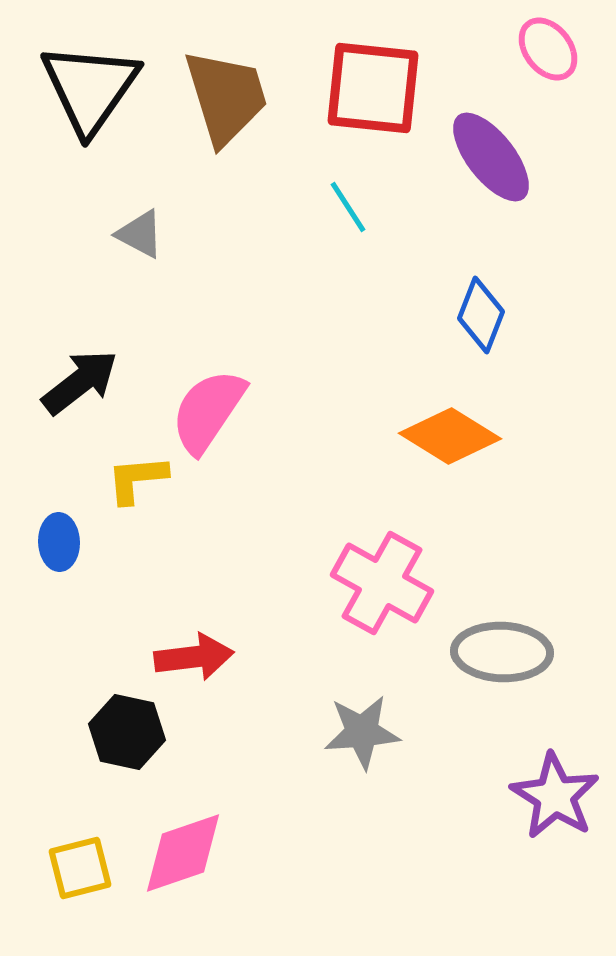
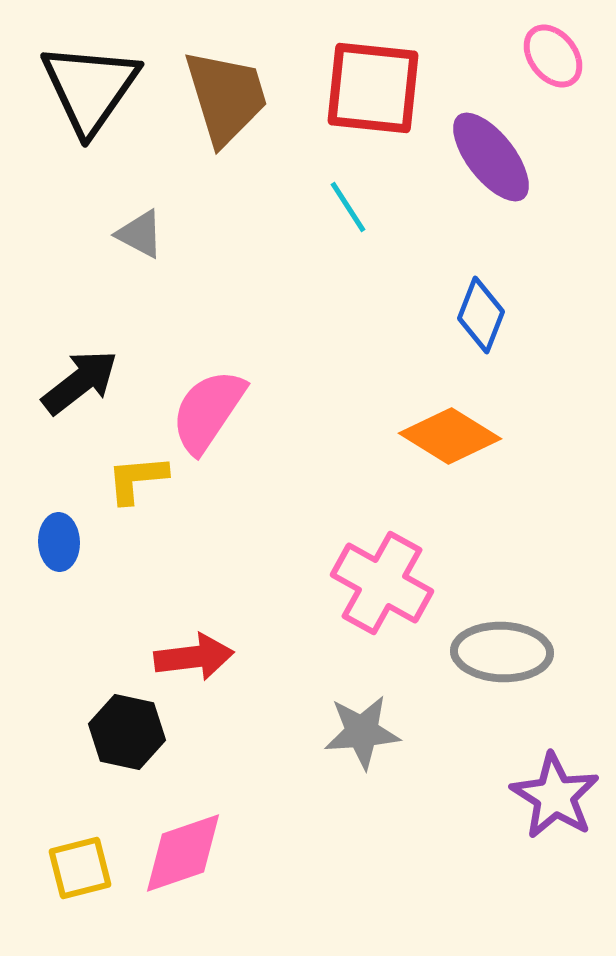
pink ellipse: moved 5 px right, 7 px down
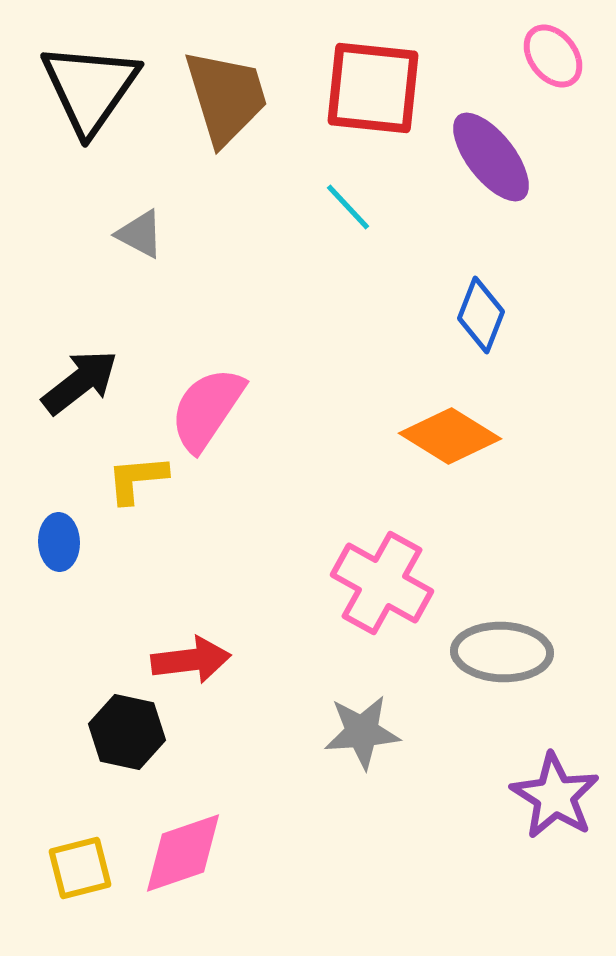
cyan line: rotated 10 degrees counterclockwise
pink semicircle: moved 1 px left, 2 px up
red arrow: moved 3 px left, 3 px down
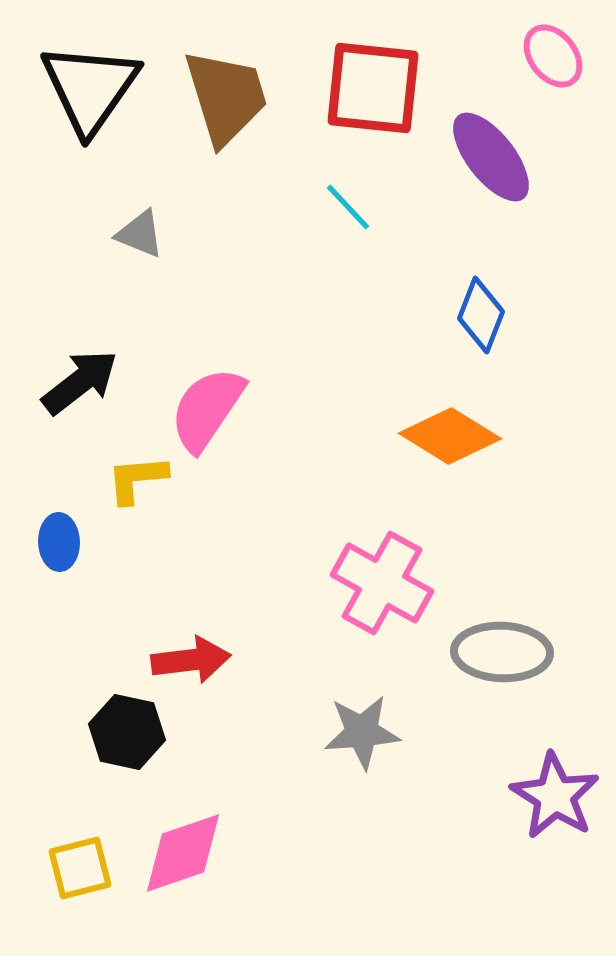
gray triangle: rotated 6 degrees counterclockwise
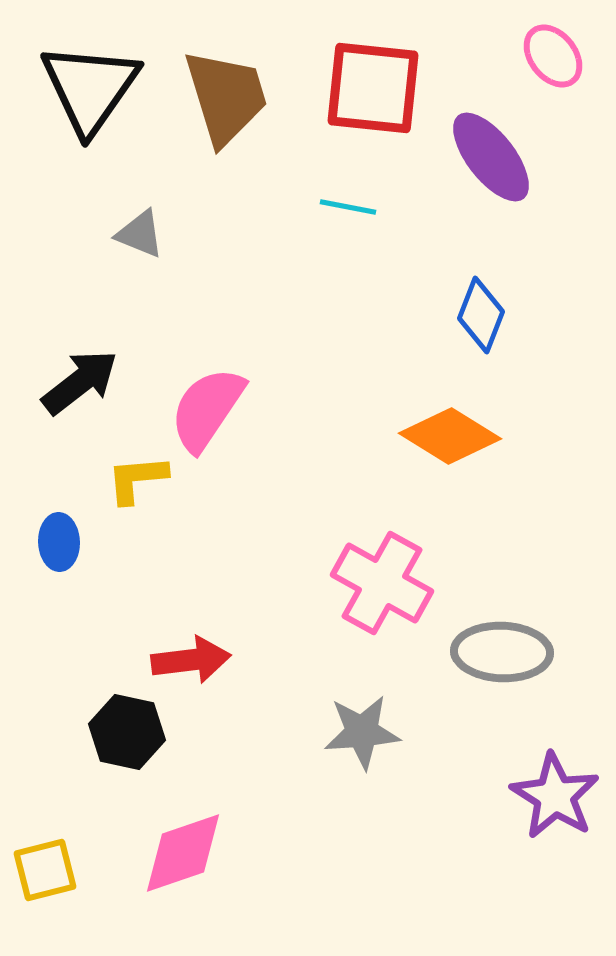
cyan line: rotated 36 degrees counterclockwise
yellow square: moved 35 px left, 2 px down
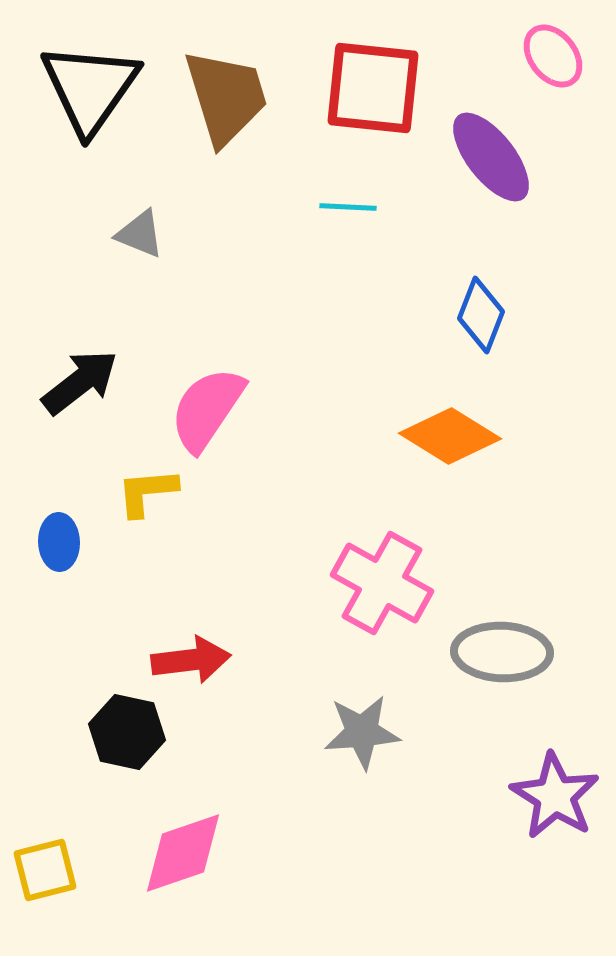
cyan line: rotated 8 degrees counterclockwise
yellow L-shape: moved 10 px right, 13 px down
